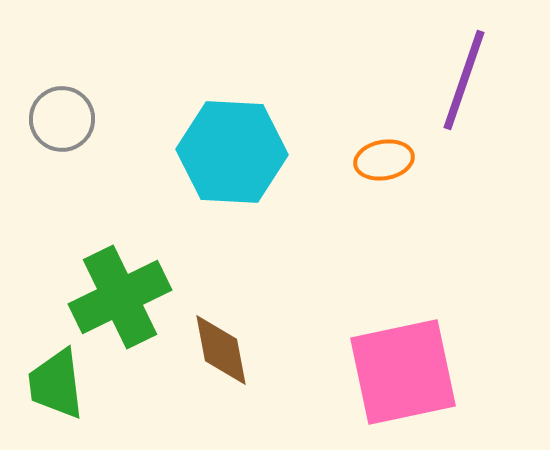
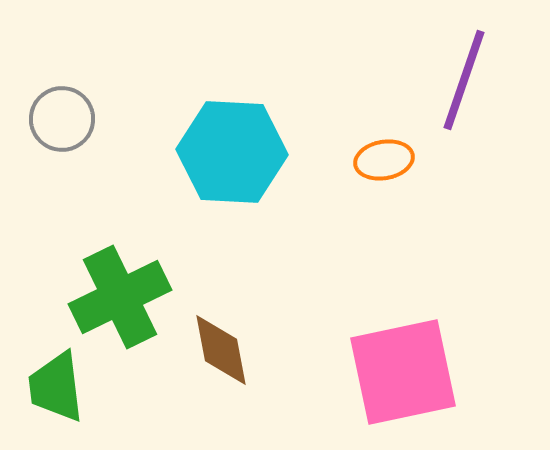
green trapezoid: moved 3 px down
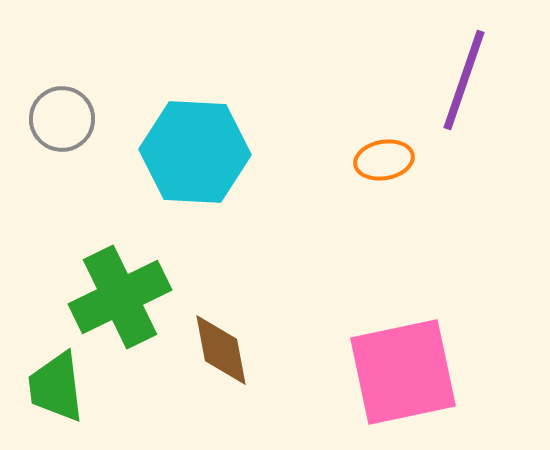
cyan hexagon: moved 37 px left
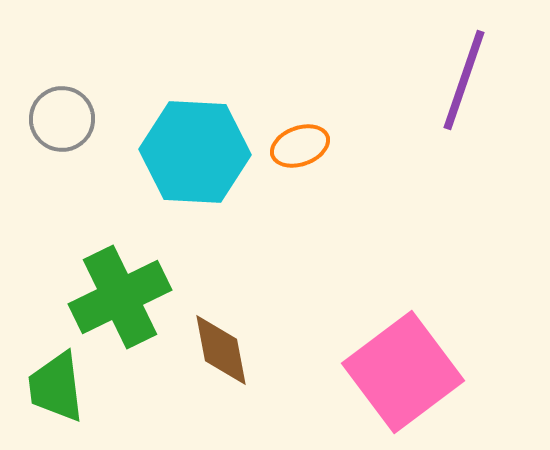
orange ellipse: moved 84 px left, 14 px up; rotated 10 degrees counterclockwise
pink square: rotated 25 degrees counterclockwise
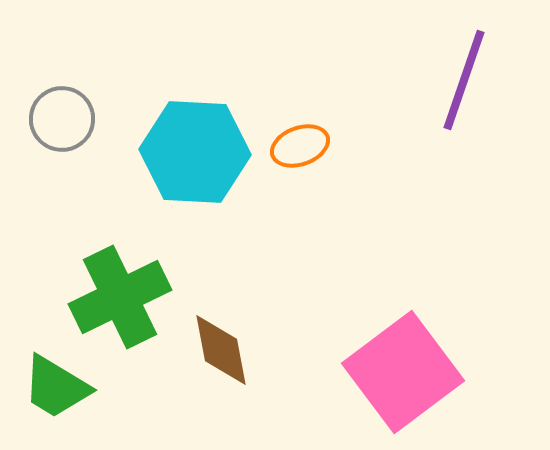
green trapezoid: rotated 52 degrees counterclockwise
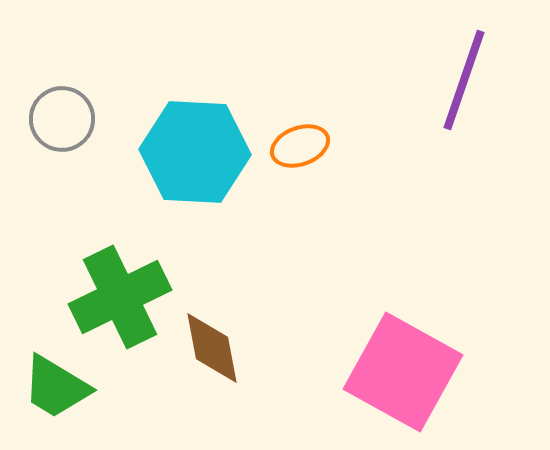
brown diamond: moved 9 px left, 2 px up
pink square: rotated 24 degrees counterclockwise
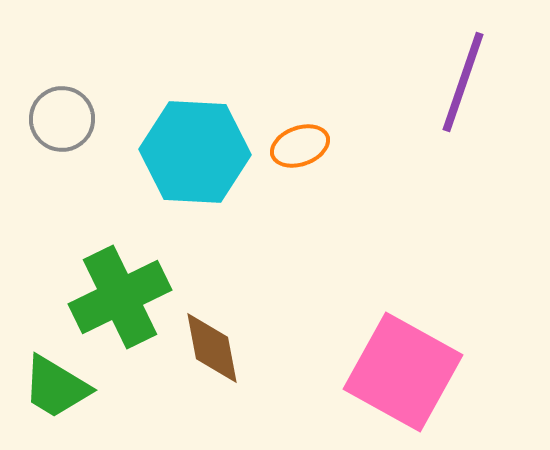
purple line: moved 1 px left, 2 px down
